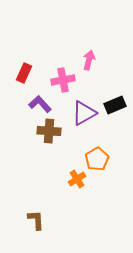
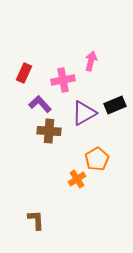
pink arrow: moved 2 px right, 1 px down
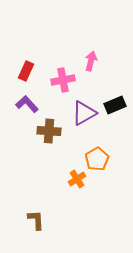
red rectangle: moved 2 px right, 2 px up
purple L-shape: moved 13 px left
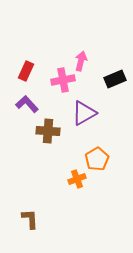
pink arrow: moved 10 px left
black rectangle: moved 26 px up
brown cross: moved 1 px left
orange cross: rotated 12 degrees clockwise
brown L-shape: moved 6 px left, 1 px up
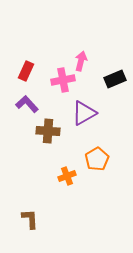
orange cross: moved 10 px left, 3 px up
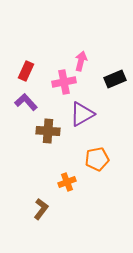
pink cross: moved 1 px right, 2 px down
purple L-shape: moved 1 px left, 2 px up
purple triangle: moved 2 px left, 1 px down
orange pentagon: rotated 20 degrees clockwise
orange cross: moved 6 px down
brown L-shape: moved 11 px right, 10 px up; rotated 40 degrees clockwise
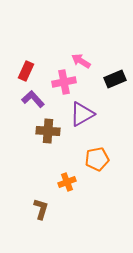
pink arrow: rotated 72 degrees counterclockwise
purple L-shape: moved 7 px right, 3 px up
brown L-shape: rotated 20 degrees counterclockwise
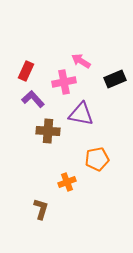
purple triangle: moved 1 px left; rotated 40 degrees clockwise
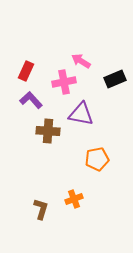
purple L-shape: moved 2 px left, 1 px down
orange cross: moved 7 px right, 17 px down
